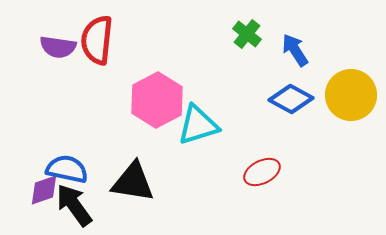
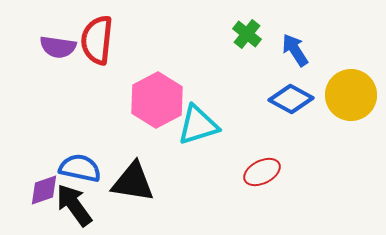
blue semicircle: moved 13 px right, 1 px up
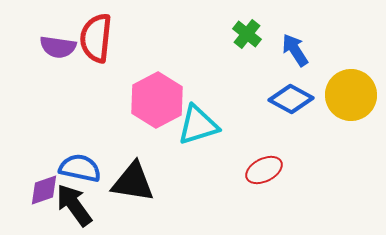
red semicircle: moved 1 px left, 2 px up
red ellipse: moved 2 px right, 2 px up
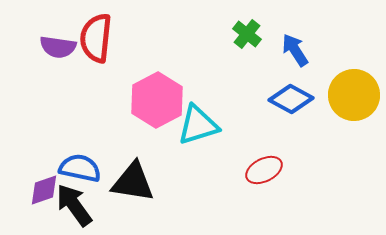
yellow circle: moved 3 px right
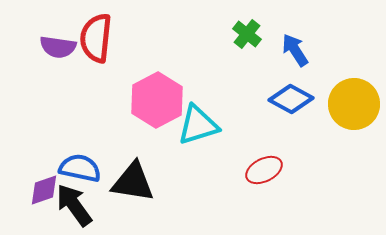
yellow circle: moved 9 px down
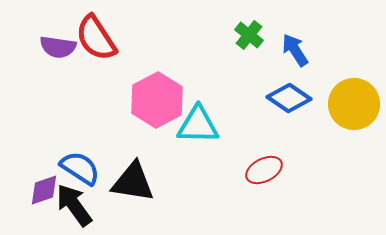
green cross: moved 2 px right, 1 px down
red semicircle: rotated 39 degrees counterclockwise
blue diamond: moved 2 px left, 1 px up; rotated 6 degrees clockwise
cyan triangle: rotated 18 degrees clockwise
blue semicircle: rotated 21 degrees clockwise
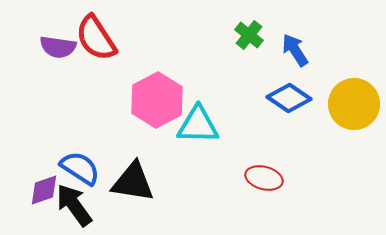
red ellipse: moved 8 px down; rotated 42 degrees clockwise
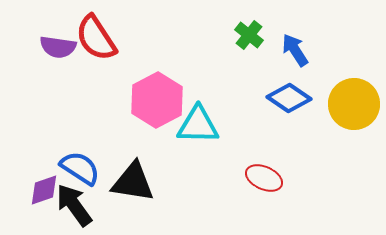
red ellipse: rotated 9 degrees clockwise
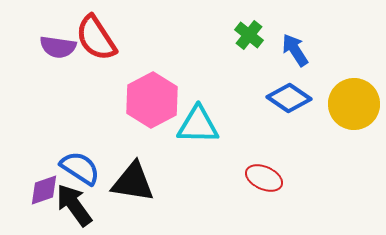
pink hexagon: moved 5 px left
